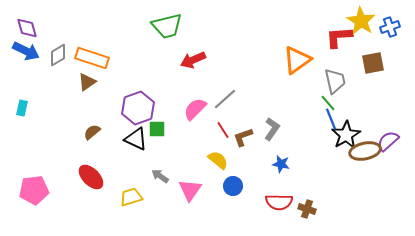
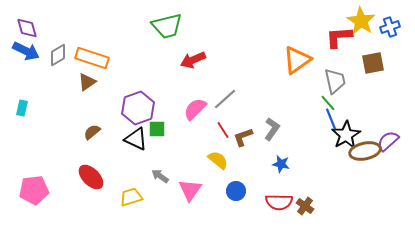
blue circle: moved 3 px right, 5 px down
brown cross: moved 2 px left, 3 px up; rotated 18 degrees clockwise
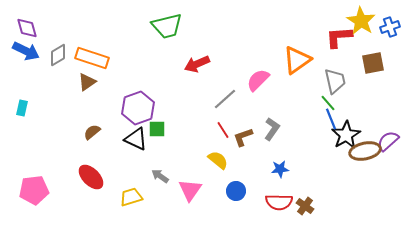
red arrow: moved 4 px right, 4 px down
pink semicircle: moved 63 px right, 29 px up
blue star: moved 1 px left, 5 px down; rotated 18 degrees counterclockwise
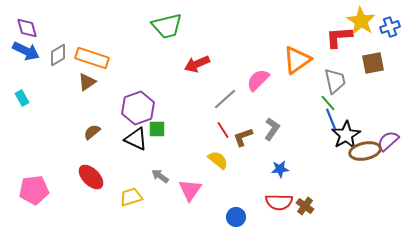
cyan rectangle: moved 10 px up; rotated 42 degrees counterclockwise
blue circle: moved 26 px down
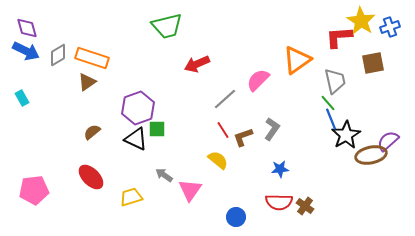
brown ellipse: moved 6 px right, 4 px down
gray arrow: moved 4 px right, 1 px up
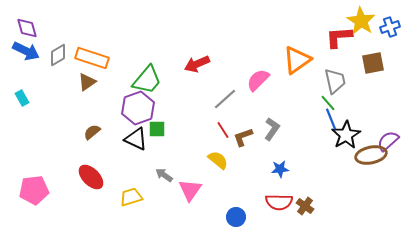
green trapezoid: moved 20 px left, 54 px down; rotated 36 degrees counterclockwise
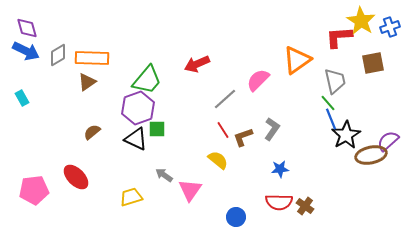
orange rectangle: rotated 16 degrees counterclockwise
red ellipse: moved 15 px left
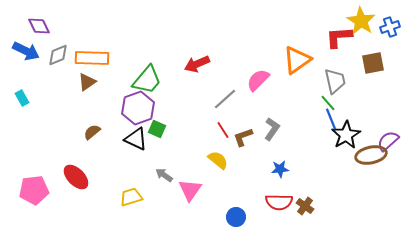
purple diamond: moved 12 px right, 2 px up; rotated 10 degrees counterclockwise
gray diamond: rotated 10 degrees clockwise
green square: rotated 24 degrees clockwise
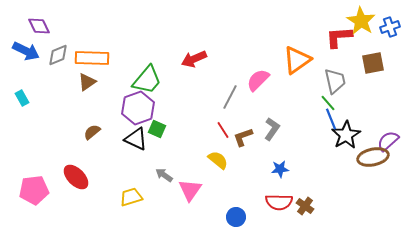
red arrow: moved 3 px left, 5 px up
gray line: moved 5 px right, 2 px up; rotated 20 degrees counterclockwise
brown ellipse: moved 2 px right, 2 px down
